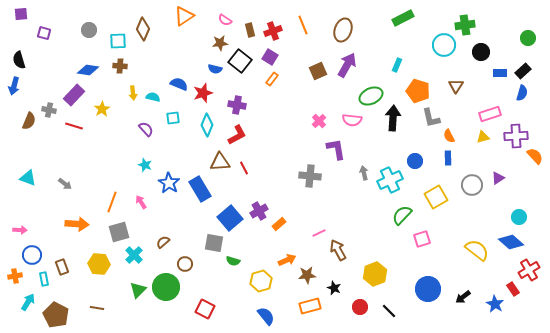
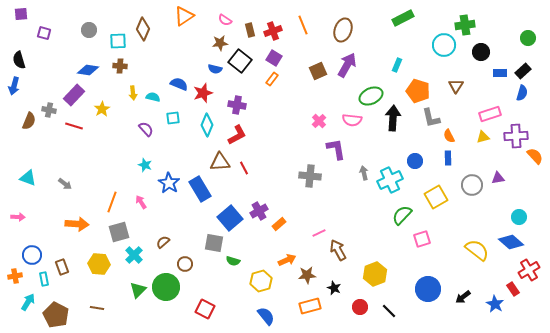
purple square at (270, 57): moved 4 px right, 1 px down
purple triangle at (498, 178): rotated 24 degrees clockwise
pink arrow at (20, 230): moved 2 px left, 13 px up
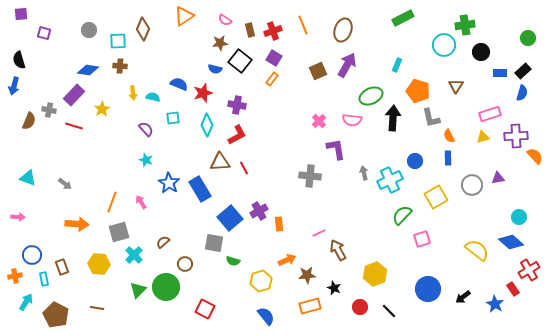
cyan star at (145, 165): moved 1 px right, 5 px up
orange rectangle at (279, 224): rotated 56 degrees counterclockwise
cyan arrow at (28, 302): moved 2 px left
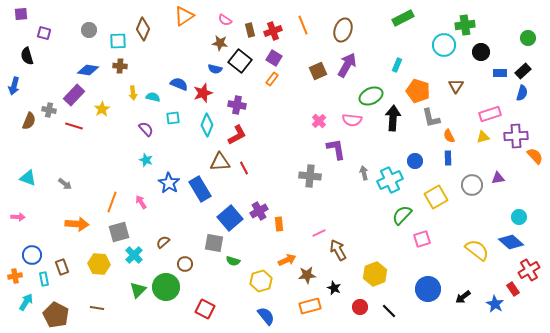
brown star at (220, 43): rotated 14 degrees clockwise
black semicircle at (19, 60): moved 8 px right, 4 px up
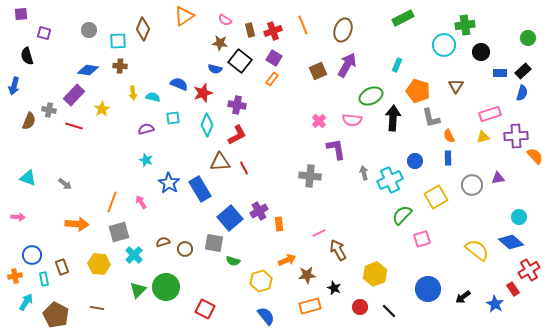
purple semicircle at (146, 129): rotated 63 degrees counterclockwise
brown semicircle at (163, 242): rotated 24 degrees clockwise
brown circle at (185, 264): moved 15 px up
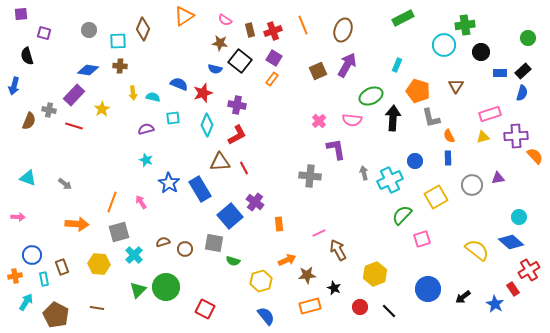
purple cross at (259, 211): moved 4 px left, 9 px up; rotated 24 degrees counterclockwise
blue square at (230, 218): moved 2 px up
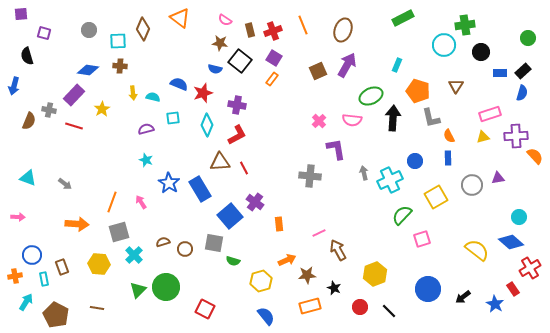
orange triangle at (184, 16): moved 4 px left, 2 px down; rotated 50 degrees counterclockwise
red cross at (529, 270): moved 1 px right, 2 px up
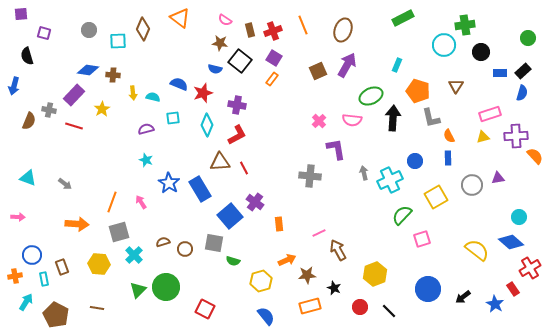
brown cross at (120, 66): moved 7 px left, 9 px down
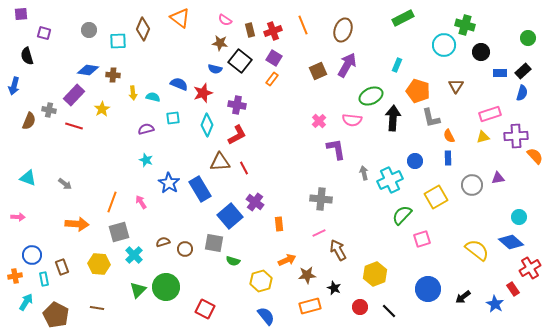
green cross at (465, 25): rotated 24 degrees clockwise
gray cross at (310, 176): moved 11 px right, 23 px down
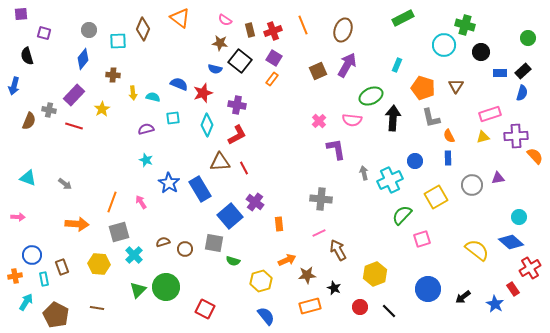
blue diamond at (88, 70): moved 5 px left, 11 px up; rotated 60 degrees counterclockwise
orange pentagon at (418, 91): moved 5 px right, 3 px up
